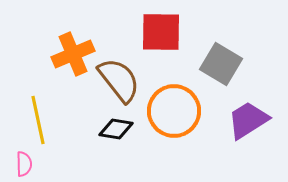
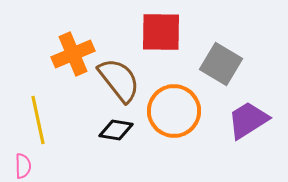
black diamond: moved 1 px down
pink semicircle: moved 1 px left, 2 px down
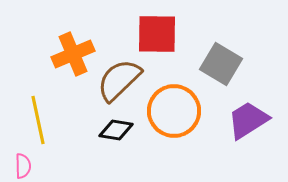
red square: moved 4 px left, 2 px down
brown semicircle: rotated 96 degrees counterclockwise
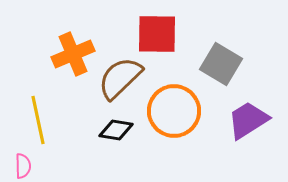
brown semicircle: moved 1 px right, 2 px up
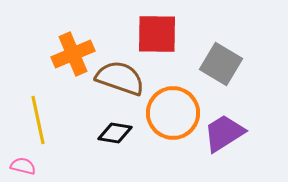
brown semicircle: rotated 63 degrees clockwise
orange circle: moved 1 px left, 2 px down
purple trapezoid: moved 24 px left, 13 px down
black diamond: moved 1 px left, 3 px down
pink semicircle: rotated 75 degrees counterclockwise
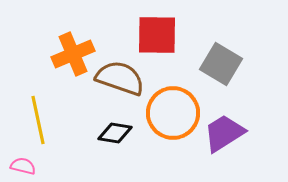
red square: moved 1 px down
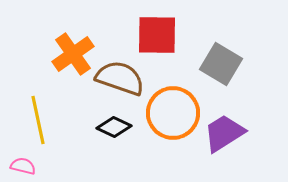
orange cross: rotated 12 degrees counterclockwise
black diamond: moved 1 px left, 6 px up; rotated 16 degrees clockwise
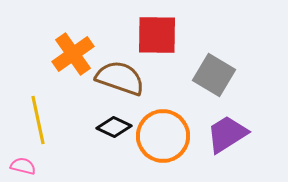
gray square: moved 7 px left, 11 px down
orange circle: moved 10 px left, 23 px down
purple trapezoid: moved 3 px right, 1 px down
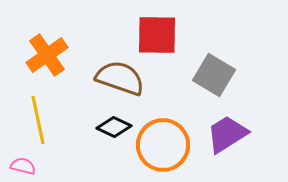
orange cross: moved 26 px left, 1 px down
orange circle: moved 9 px down
